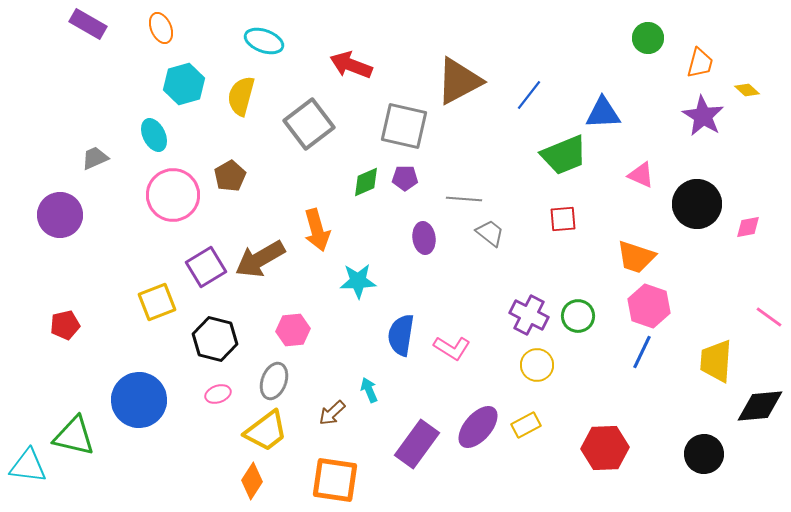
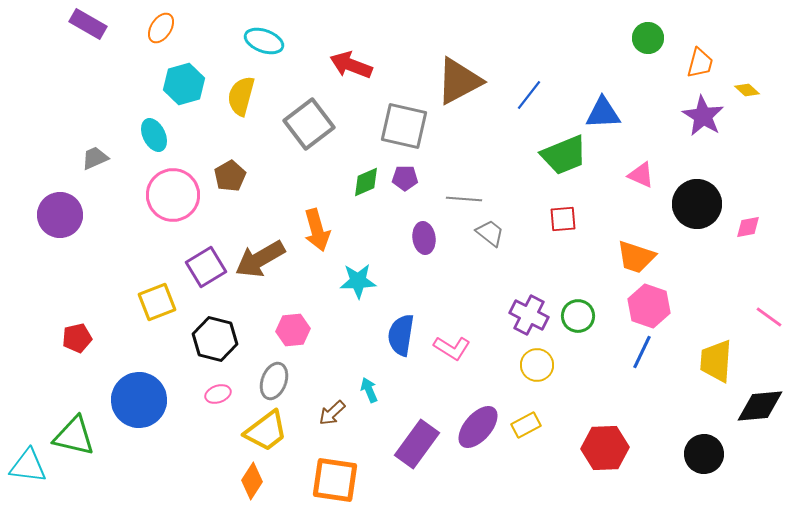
orange ellipse at (161, 28): rotated 56 degrees clockwise
red pentagon at (65, 325): moved 12 px right, 13 px down
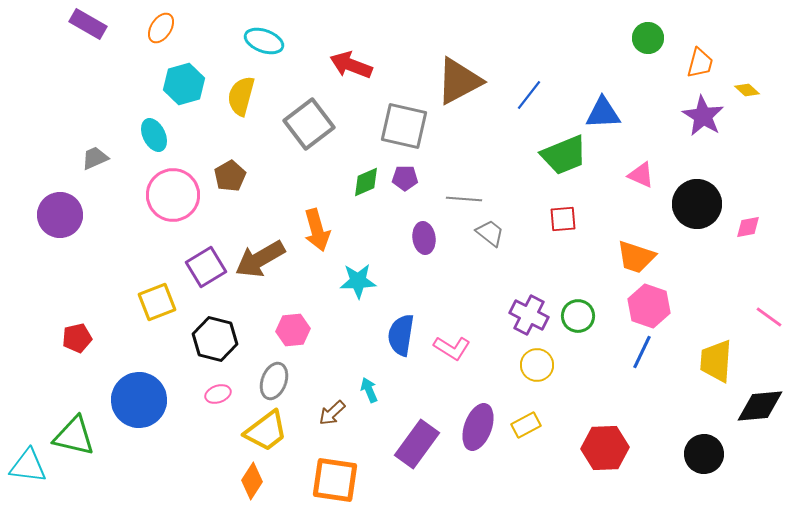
purple ellipse at (478, 427): rotated 21 degrees counterclockwise
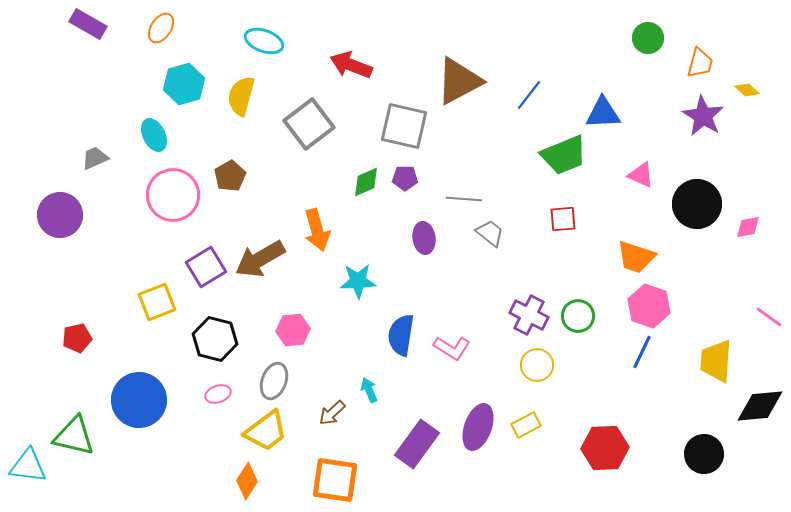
orange diamond at (252, 481): moved 5 px left
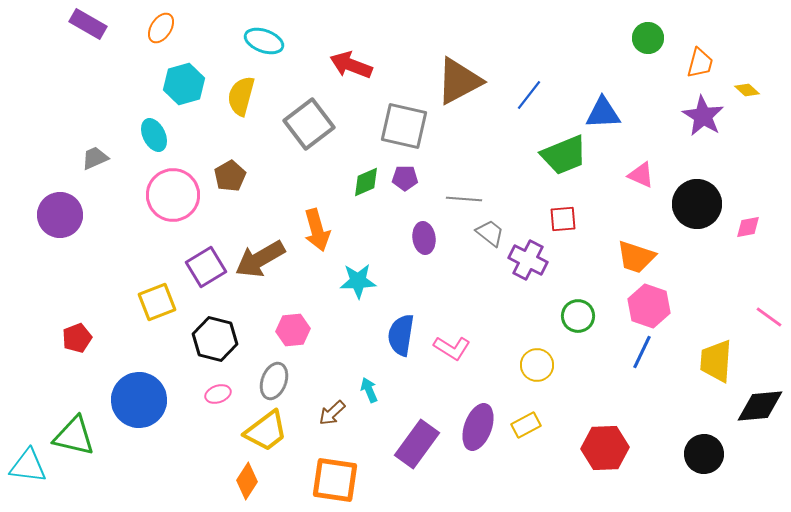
purple cross at (529, 315): moved 1 px left, 55 px up
red pentagon at (77, 338): rotated 8 degrees counterclockwise
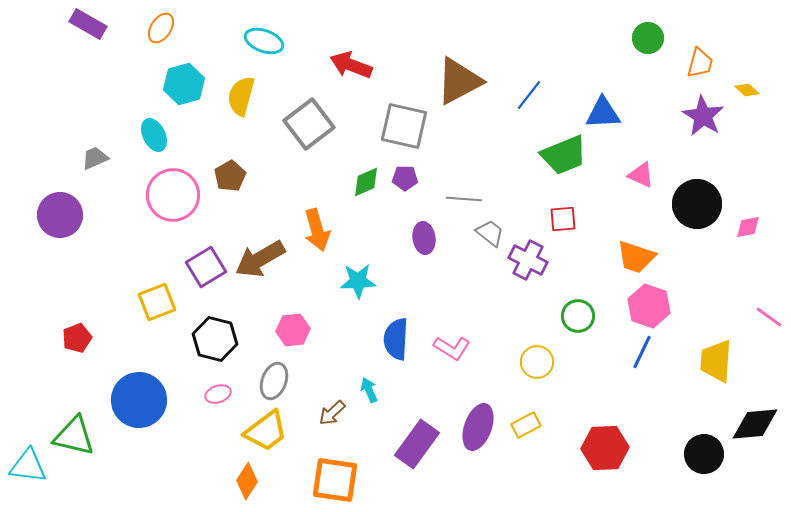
blue semicircle at (401, 335): moved 5 px left, 4 px down; rotated 6 degrees counterclockwise
yellow circle at (537, 365): moved 3 px up
black diamond at (760, 406): moved 5 px left, 18 px down
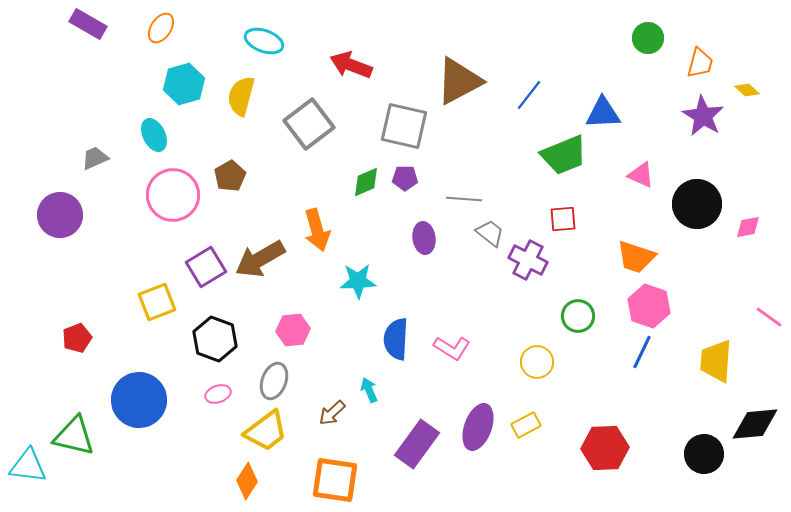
black hexagon at (215, 339): rotated 6 degrees clockwise
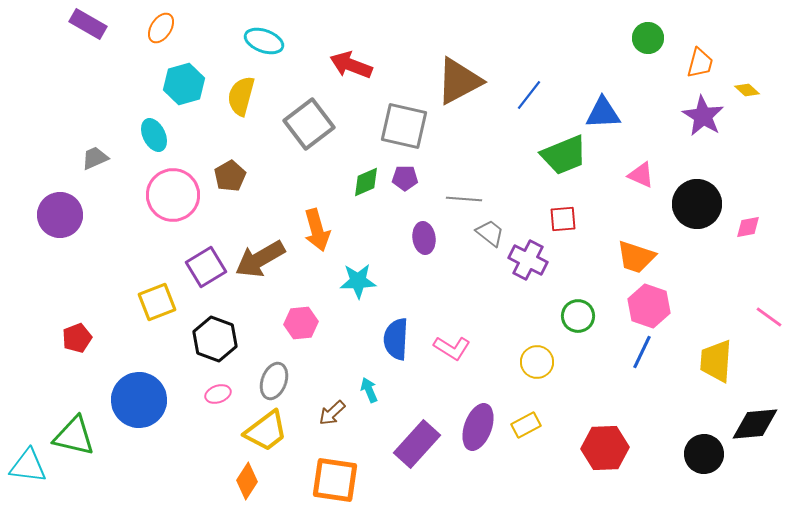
pink hexagon at (293, 330): moved 8 px right, 7 px up
purple rectangle at (417, 444): rotated 6 degrees clockwise
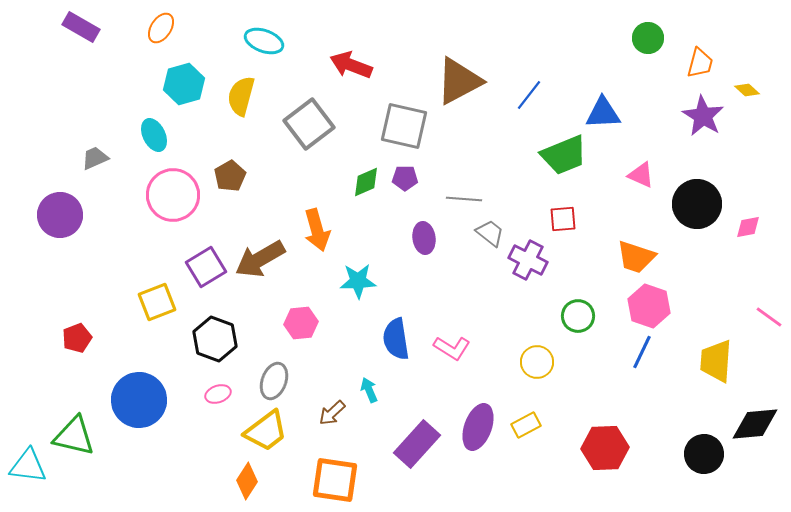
purple rectangle at (88, 24): moved 7 px left, 3 px down
blue semicircle at (396, 339): rotated 12 degrees counterclockwise
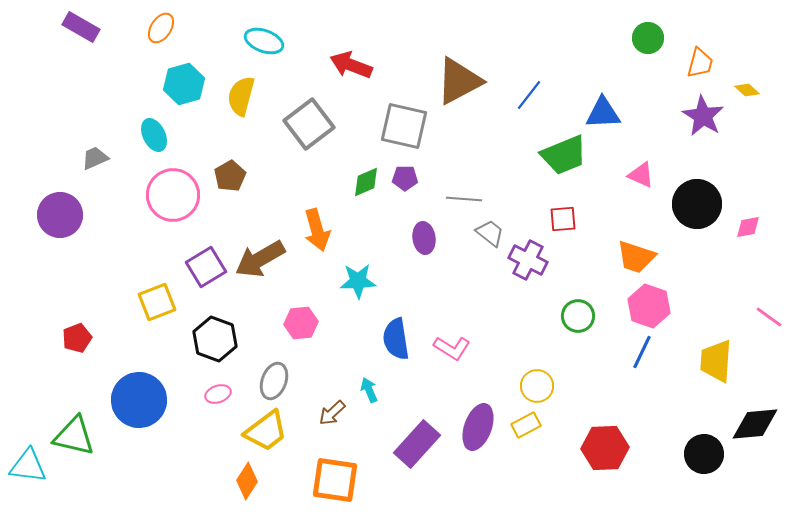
yellow circle at (537, 362): moved 24 px down
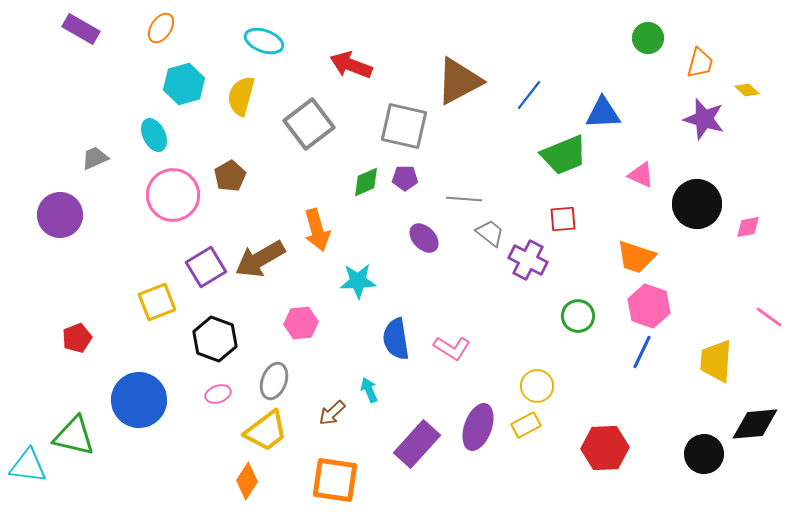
purple rectangle at (81, 27): moved 2 px down
purple star at (703, 116): moved 1 px right, 3 px down; rotated 15 degrees counterclockwise
purple ellipse at (424, 238): rotated 36 degrees counterclockwise
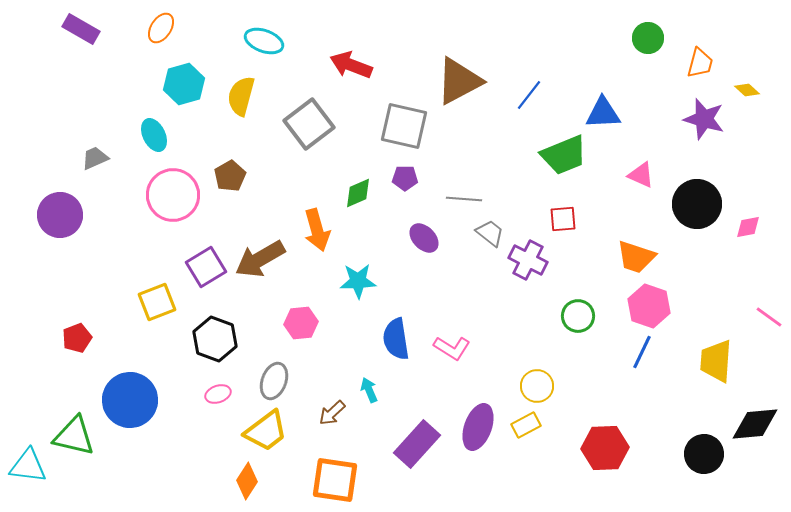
green diamond at (366, 182): moved 8 px left, 11 px down
blue circle at (139, 400): moved 9 px left
